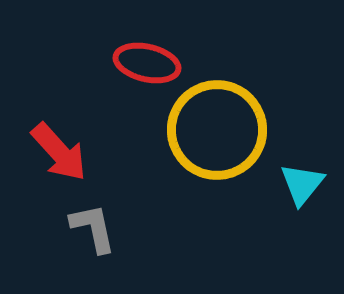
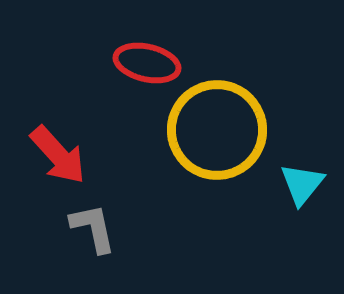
red arrow: moved 1 px left, 3 px down
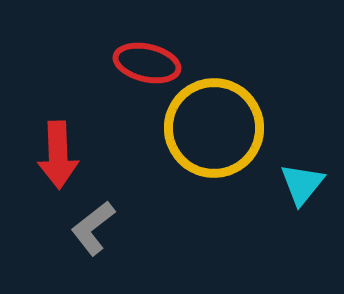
yellow circle: moved 3 px left, 2 px up
red arrow: rotated 40 degrees clockwise
gray L-shape: rotated 116 degrees counterclockwise
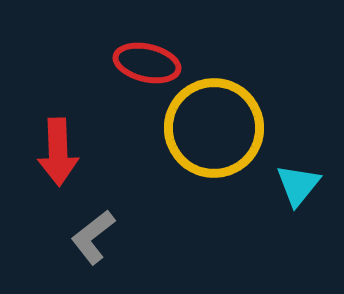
red arrow: moved 3 px up
cyan triangle: moved 4 px left, 1 px down
gray L-shape: moved 9 px down
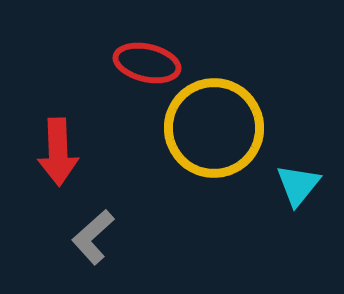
gray L-shape: rotated 4 degrees counterclockwise
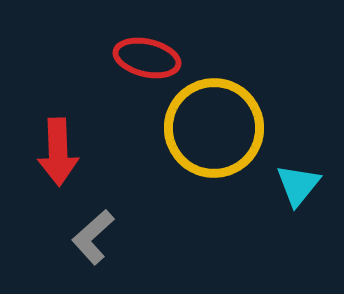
red ellipse: moved 5 px up
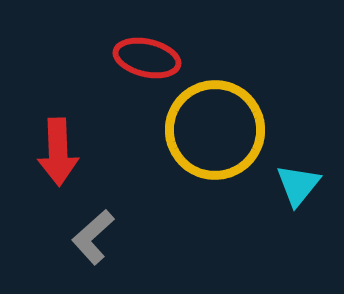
yellow circle: moved 1 px right, 2 px down
